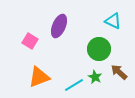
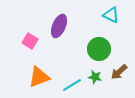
cyan triangle: moved 2 px left, 6 px up
brown arrow: rotated 84 degrees counterclockwise
green star: rotated 16 degrees counterclockwise
cyan line: moved 2 px left
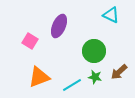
green circle: moved 5 px left, 2 px down
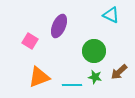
cyan line: rotated 30 degrees clockwise
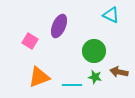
brown arrow: rotated 54 degrees clockwise
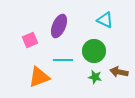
cyan triangle: moved 6 px left, 5 px down
pink square: moved 1 px up; rotated 35 degrees clockwise
cyan line: moved 9 px left, 25 px up
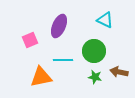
orange triangle: moved 2 px right; rotated 10 degrees clockwise
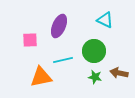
pink square: rotated 21 degrees clockwise
cyan line: rotated 12 degrees counterclockwise
brown arrow: moved 1 px down
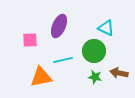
cyan triangle: moved 1 px right, 8 px down
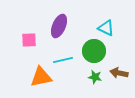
pink square: moved 1 px left
